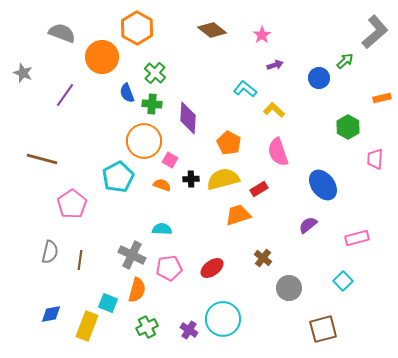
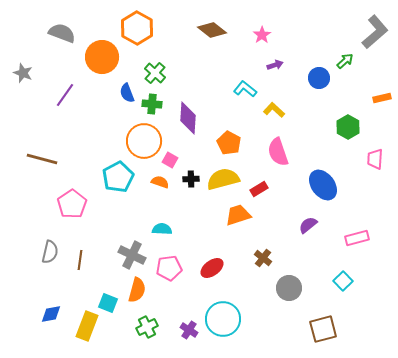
orange semicircle at (162, 185): moved 2 px left, 3 px up
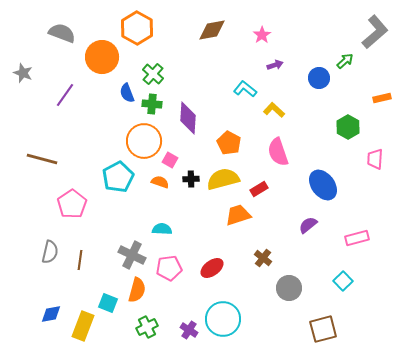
brown diamond at (212, 30): rotated 48 degrees counterclockwise
green cross at (155, 73): moved 2 px left, 1 px down
yellow rectangle at (87, 326): moved 4 px left
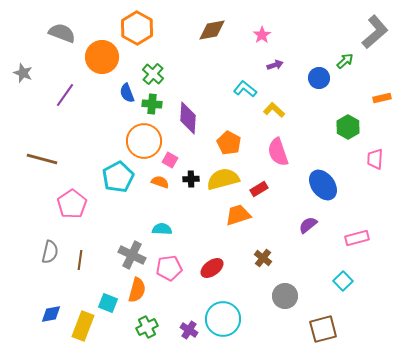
gray circle at (289, 288): moved 4 px left, 8 px down
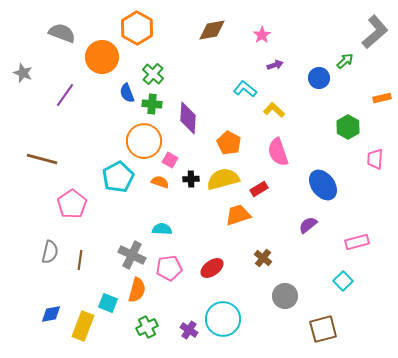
pink rectangle at (357, 238): moved 4 px down
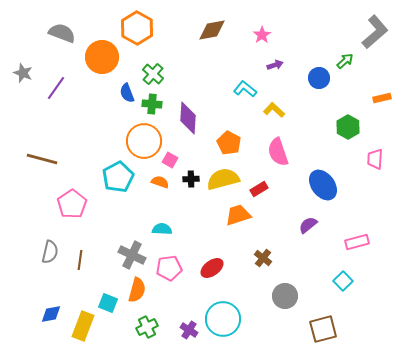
purple line at (65, 95): moved 9 px left, 7 px up
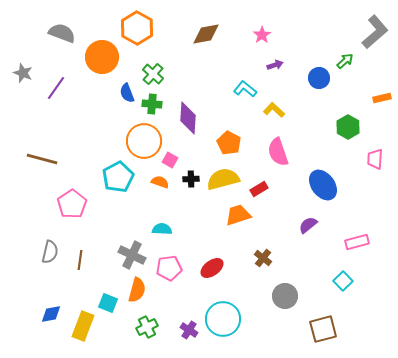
brown diamond at (212, 30): moved 6 px left, 4 px down
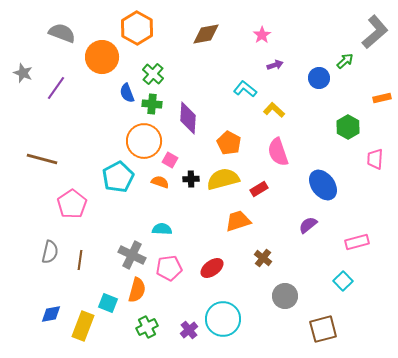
orange trapezoid at (238, 215): moved 6 px down
purple cross at (189, 330): rotated 18 degrees clockwise
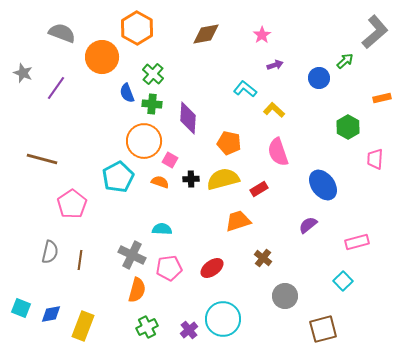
orange pentagon at (229, 143): rotated 15 degrees counterclockwise
cyan square at (108, 303): moved 87 px left, 5 px down
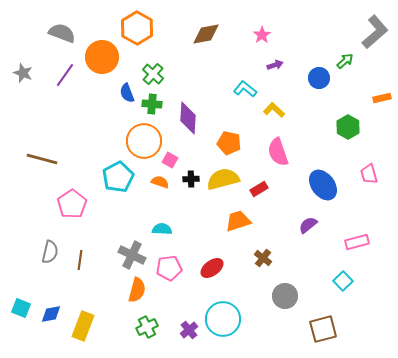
purple line at (56, 88): moved 9 px right, 13 px up
pink trapezoid at (375, 159): moved 6 px left, 15 px down; rotated 20 degrees counterclockwise
